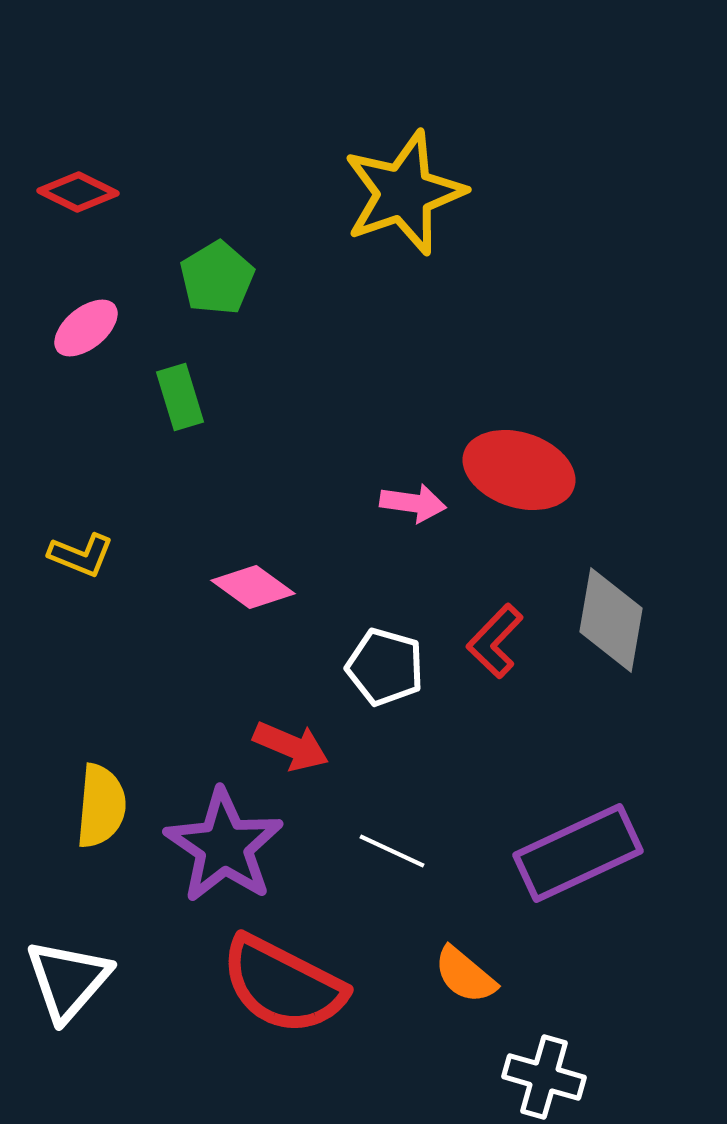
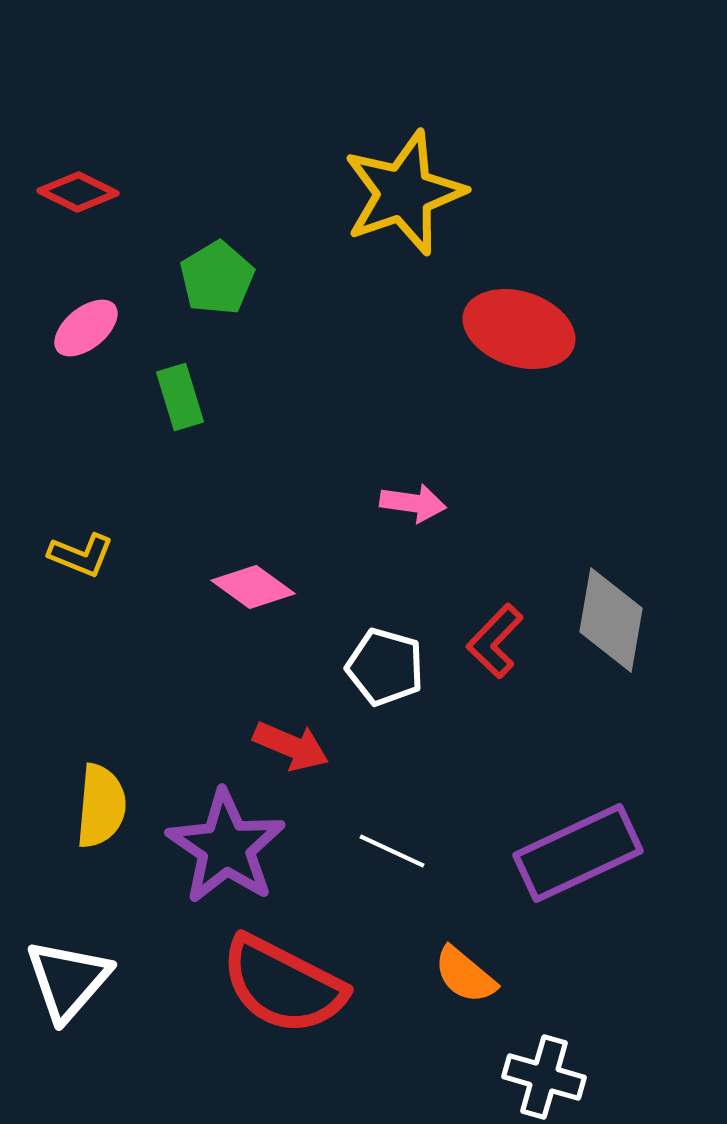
red ellipse: moved 141 px up
purple star: moved 2 px right, 1 px down
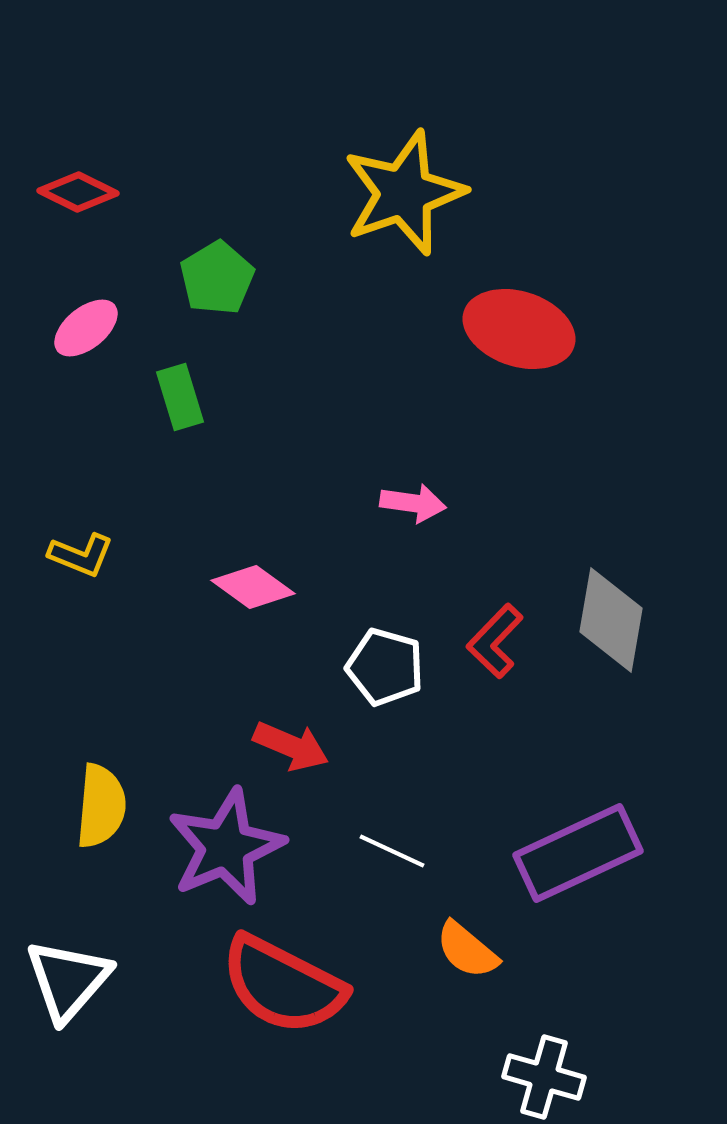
purple star: rotated 15 degrees clockwise
orange semicircle: moved 2 px right, 25 px up
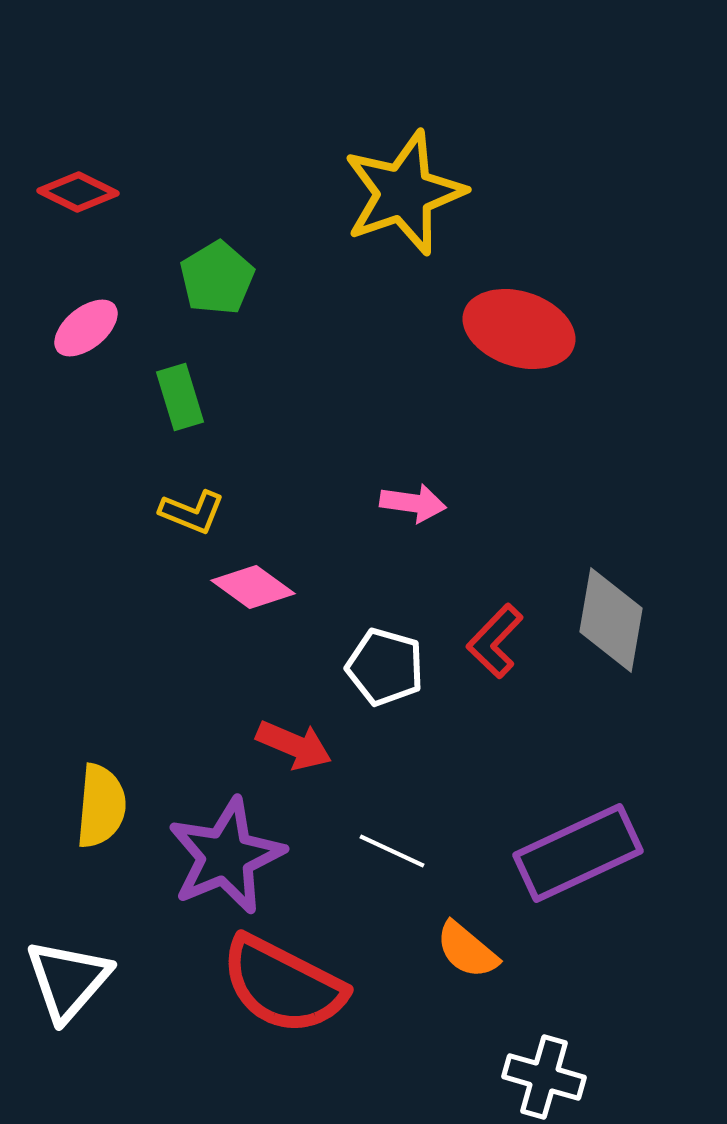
yellow L-shape: moved 111 px right, 43 px up
red arrow: moved 3 px right, 1 px up
purple star: moved 9 px down
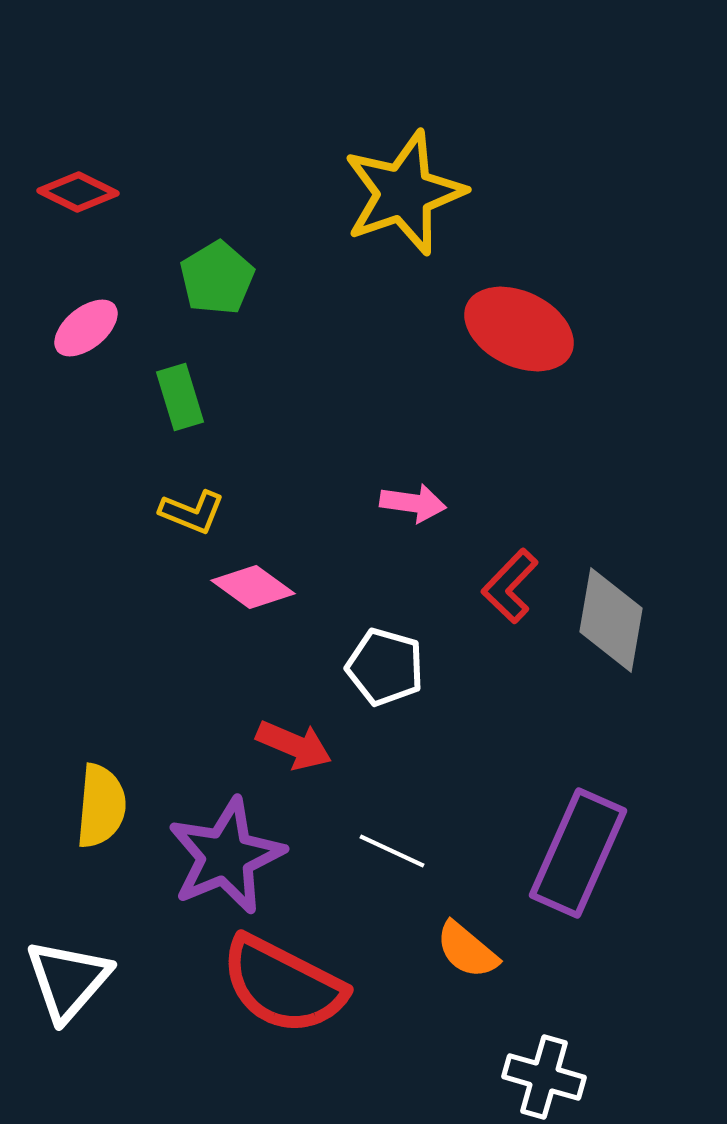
red ellipse: rotated 8 degrees clockwise
red L-shape: moved 15 px right, 55 px up
purple rectangle: rotated 41 degrees counterclockwise
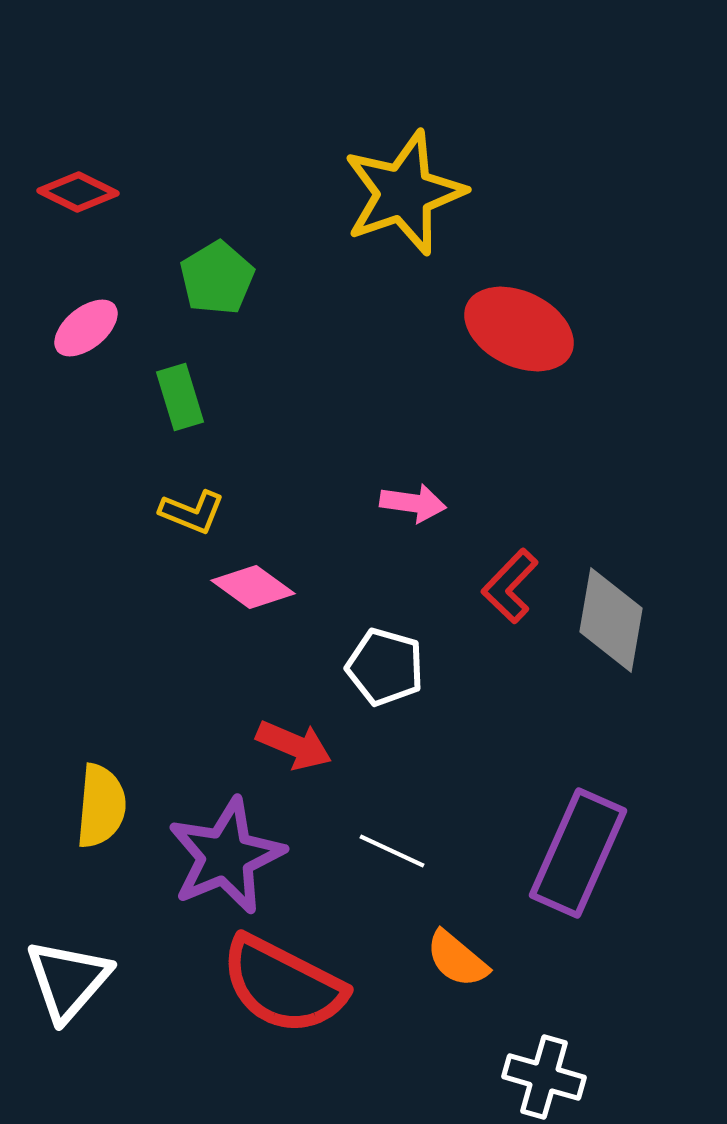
orange semicircle: moved 10 px left, 9 px down
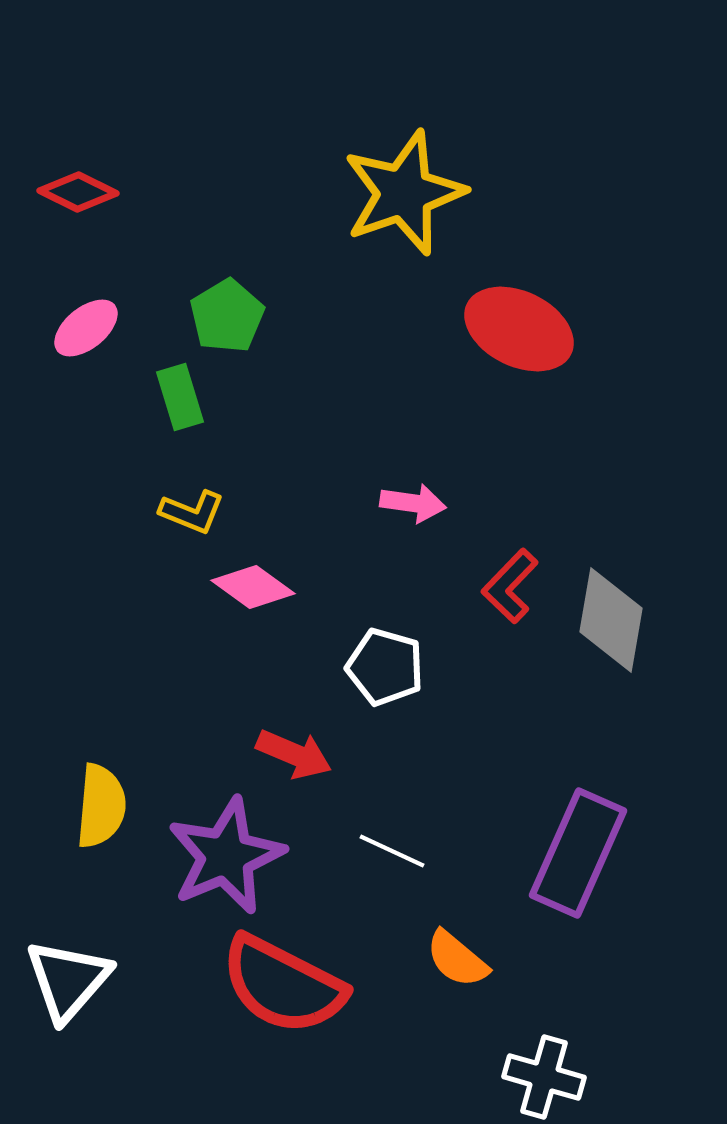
green pentagon: moved 10 px right, 38 px down
red arrow: moved 9 px down
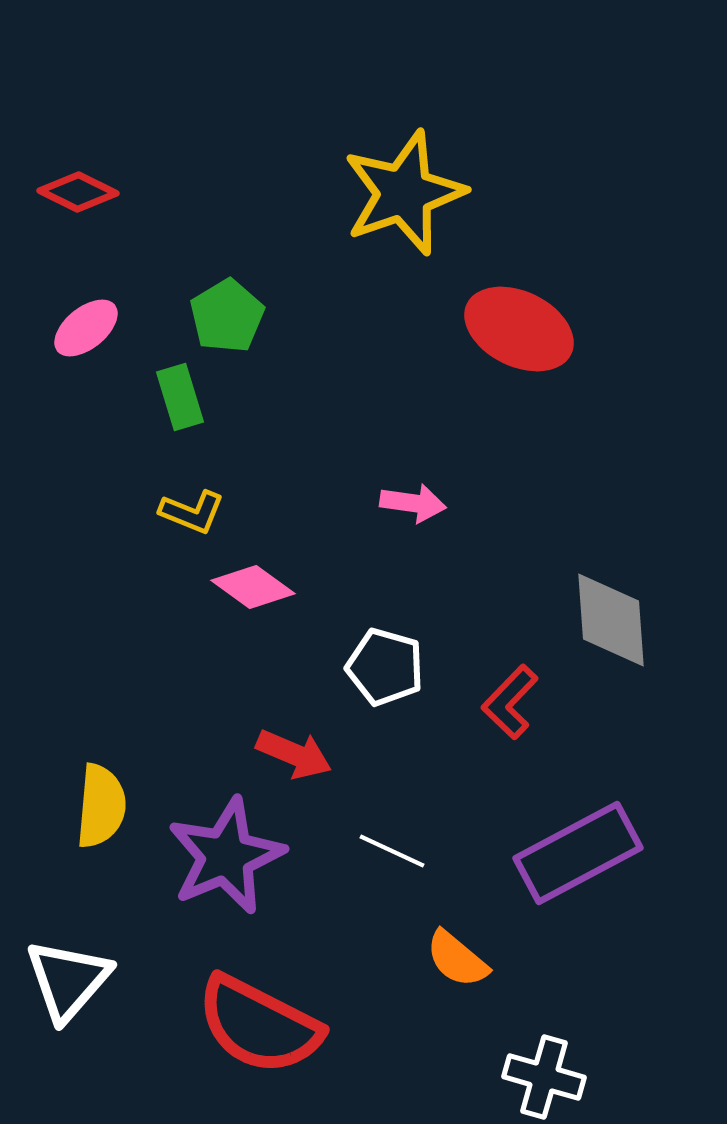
red L-shape: moved 116 px down
gray diamond: rotated 14 degrees counterclockwise
purple rectangle: rotated 38 degrees clockwise
red semicircle: moved 24 px left, 40 px down
